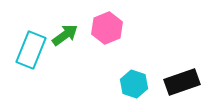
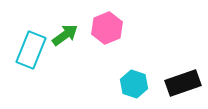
black rectangle: moved 1 px right, 1 px down
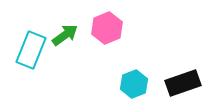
cyan hexagon: rotated 20 degrees clockwise
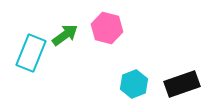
pink hexagon: rotated 24 degrees counterclockwise
cyan rectangle: moved 3 px down
black rectangle: moved 1 px left, 1 px down
